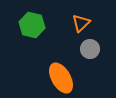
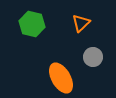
green hexagon: moved 1 px up
gray circle: moved 3 px right, 8 px down
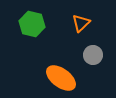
gray circle: moved 2 px up
orange ellipse: rotated 24 degrees counterclockwise
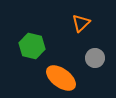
green hexagon: moved 22 px down
gray circle: moved 2 px right, 3 px down
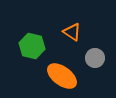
orange triangle: moved 9 px left, 9 px down; rotated 42 degrees counterclockwise
orange ellipse: moved 1 px right, 2 px up
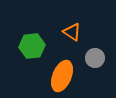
green hexagon: rotated 20 degrees counterclockwise
orange ellipse: rotated 76 degrees clockwise
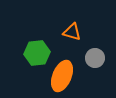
orange triangle: rotated 18 degrees counterclockwise
green hexagon: moved 5 px right, 7 px down
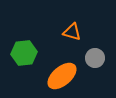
green hexagon: moved 13 px left
orange ellipse: rotated 28 degrees clockwise
